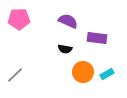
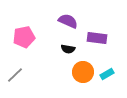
pink pentagon: moved 5 px right, 18 px down; rotated 10 degrees counterclockwise
black semicircle: moved 3 px right
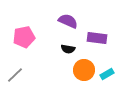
orange circle: moved 1 px right, 2 px up
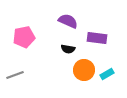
gray line: rotated 24 degrees clockwise
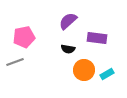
purple semicircle: rotated 66 degrees counterclockwise
gray line: moved 13 px up
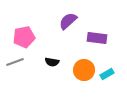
black semicircle: moved 16 px left, 13 px down
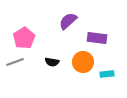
pink pentagon: moved 1 px down; rotated 20 degrees counterclockwise
orange circle: moved 1 px left, 8 px up
cyan rectangle: rotated 24 degrees clockwise
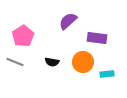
pink pentagon: moved 1 px left, 2 px up
gray line: rotated 42 degrees clockwise
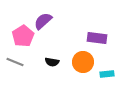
purple semicircle: moved 25 px left
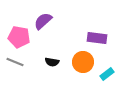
pink pentagon: moved 4 px left, 1 px down; rotated 30 degrees counterclockwise
cyan rectangle: rotated 32 degrees counterclockwise
